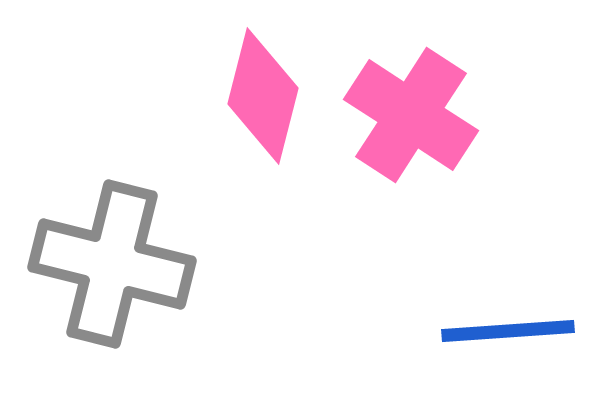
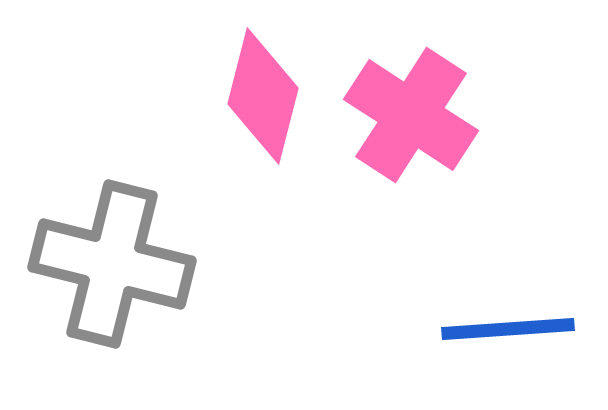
blue line: moved 2 px up
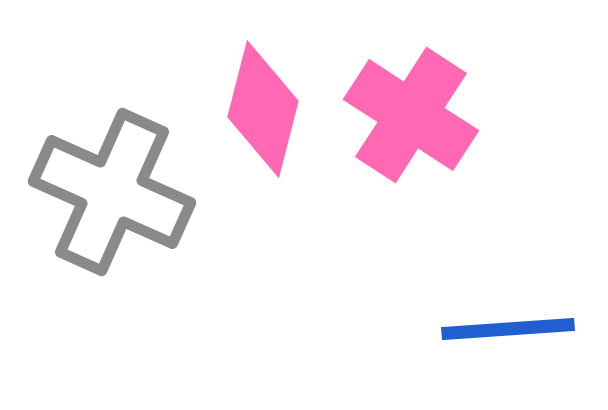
pink diamond: moved 13 px down
gray cross: moved 72 px up; rotated 10 degrees clockwise
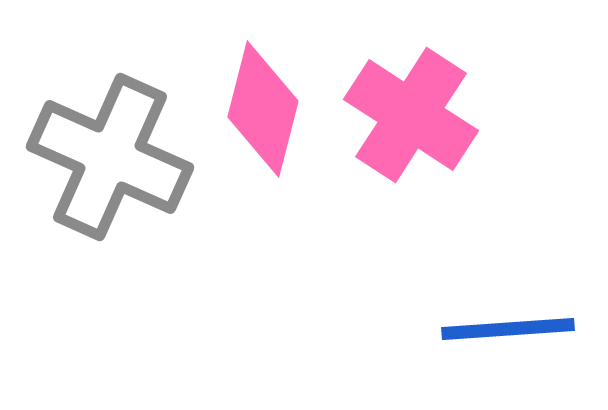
gray cross: moved 2 px left, 35 px up
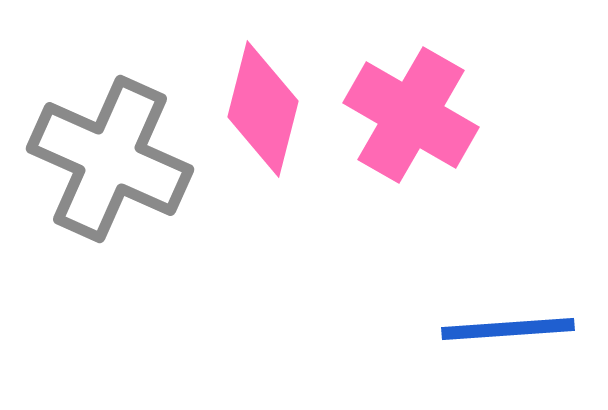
pink cross: rotated 3 degrees counterclockwise
gray cross: moved 2 px down
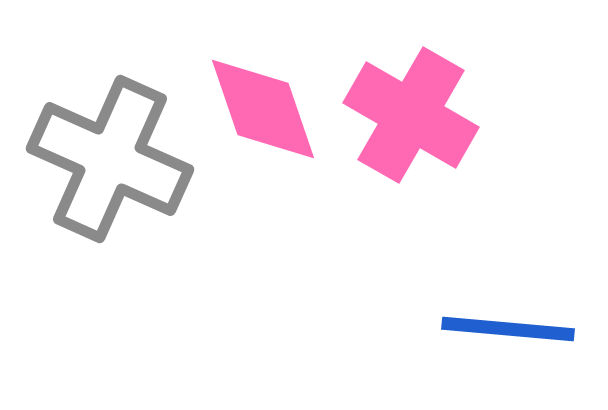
pink diamond: rotated 33 degrees counterclockwise
blue line: rotated 9 degrees clockwise
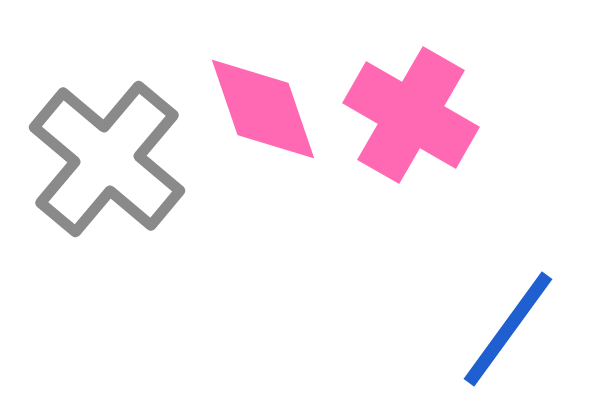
gray cross: moved 3 px left; rotated 16 degrees clockwise
blue line: rotated 59 degrees counterclockwise
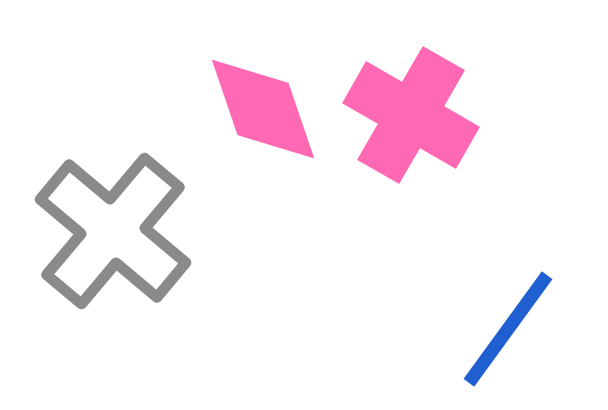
gray cross: moved 6 px right, 72 px down
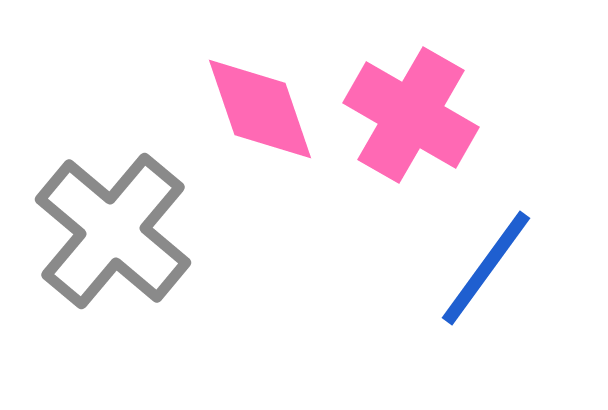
pink diamond: moved 3 px left
blue line: moved 22 px left, 61 px up
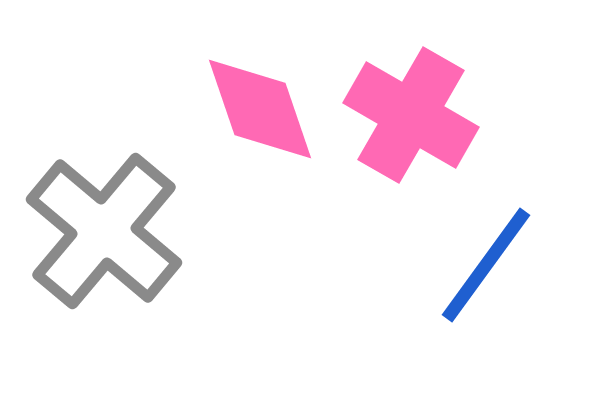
gray cross: moved 9 px left
blue line: moved 3 px up
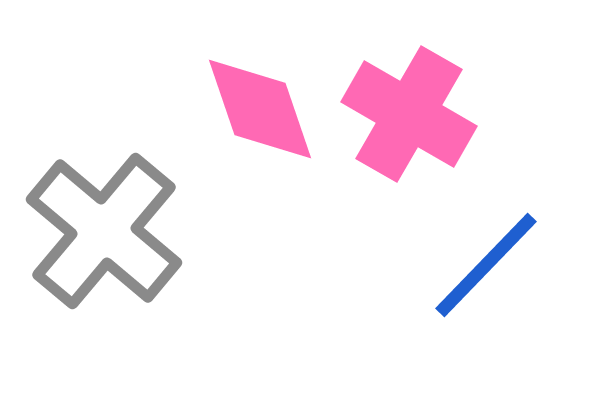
pink cross: moved 2 px left, 1 px up
blue line: rotated 8 degrees clockwise
